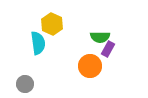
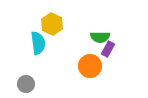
gray circle: moved 1 px right
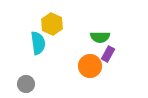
purple rectangle: moved 5 px down
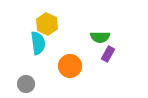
yellow hexagon: moved 5 px left
orange circle: moved 20 px left
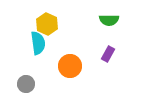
green semicircle: moved 9 px right, 17 px up
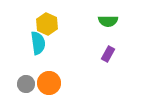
green semicircle: moved 1 px left, 1 px down
orange circle: moved 21 px left, 17 px down
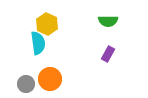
orange circle: moved 1 px right, 4 px up
